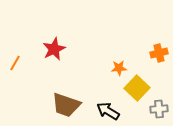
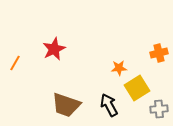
yellow square: rotated 15 degrees clockwise
black arrow: moved 1 px right, 6 px up; rotated 30 degrees clockwise
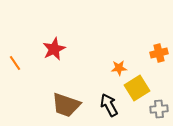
orange line: rotated 63 degrees counterclockwise
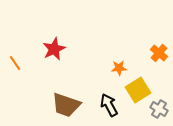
orange cross: rotated 36 degrees counterclockwise
yellow square: moved 1 px right, 2 px down
gray cross: rotated 36 degrees clockwise
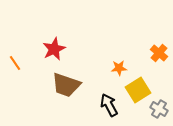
brown trapezoid: moved 20 px up
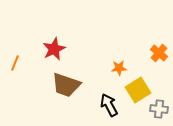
orange line: rotated 56 degrees clockwise
gray cross: rotated 24 degrees counterclockwise
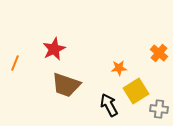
yellow square: moved 2 px left, 1 px down
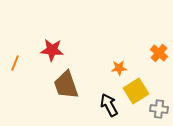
red star: moved 2 px left, 1 px down; rotated 30 degrees clockwise
brown trapezoid: rotated 52 degrees clockwise
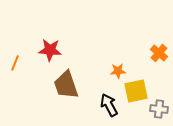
red star: moved 2 px left
orange star: moved 1 px left, 3 px down
yellow square: rotated 20 degrees clockwise
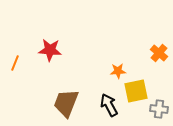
brown trapezoid: moved 18 px down; rotated 40 degrees clockwise
